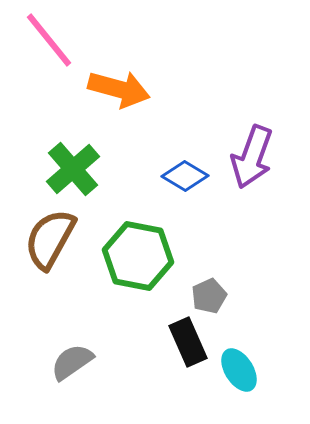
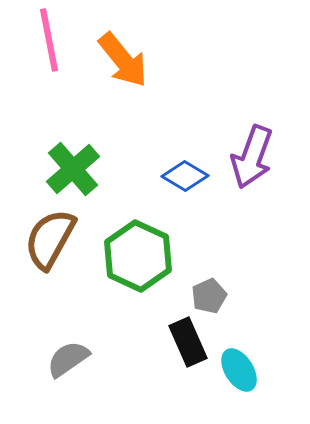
pink line: rotated 28 degrees clockwise
orange arrow: moved 4 px right, 29 px up; rotated 36 degrees clockwise
green hexagon: rotated 14 degrees clockwise
gray semicircle: moved 4 px left, 3 px up
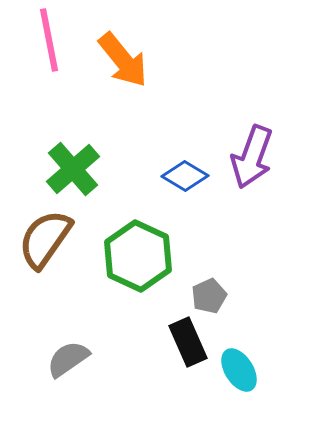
brown semicircle: moved 5 px left; rotated 6 degrees clockwise
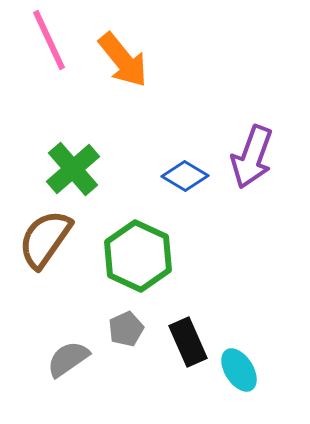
pink line: rotated 14 degrees counterclockwise
gray pentagon: moved 83 px left, 33 px down
